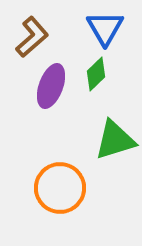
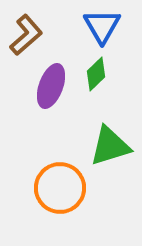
blue triangle: moved 3 px left, 2 px up
brown L-shape: moved 6 px left, 2 px up
green triangle: moved 5 px left, 6 px down
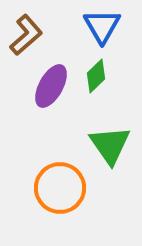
green diamond: moved 2 px down
purple ellipse: rotated 9 degrees clockwise
green triangle: moved 1 px up; rotated 48 degrees counterclockwise
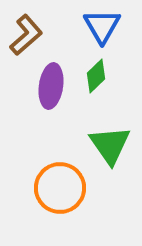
purple ellipse: rotated 21 degrees counterclockwise
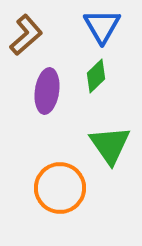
purple ellipse: moved 4 px left, 5 px down
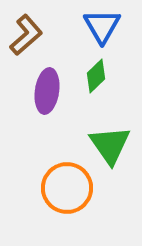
orange circle: moved 7 px right
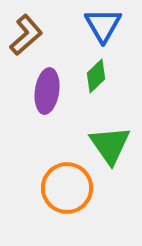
blue triangle: moved 1 px right, 1 px up
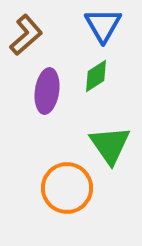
green diamond: rotated 12 degrees clockwise
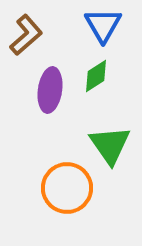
purple ellipse: moved 3 px right, 1 px up
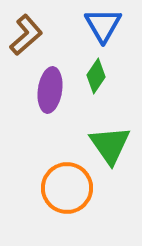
green diamond: rotated 24 degrees counterclockwise
